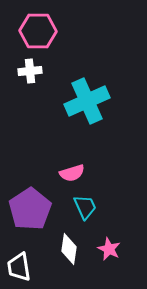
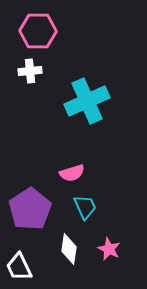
white trapezoid: rotated 16 degrees counterclockwise
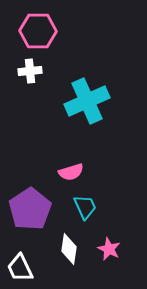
pink semicircle: moved 1 px left, 1 px up
white trapezoid: moved 1 px right, 1 px down
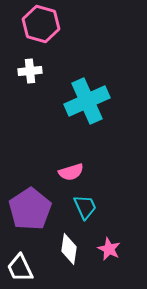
pink hexagon: moved 3 px right, 7 px up; rotated 15 degrees clockwise
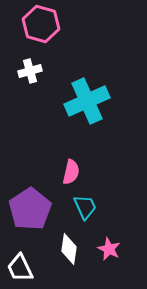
white cross: rotated 10 degrees counterclockwise
pink semicircle: rotated 60 degrees counterclockwise
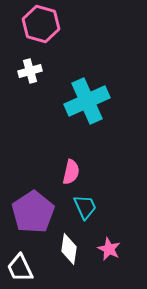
purple pentagon: moved 3 px right, 3 px down
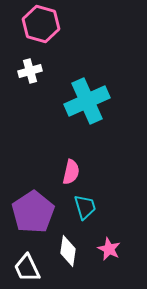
cyan trapezoid: rotated 8 degrees clockwise
white diamond: moved 1 px left, 2 px down
white trapezoid: moved 7 px right
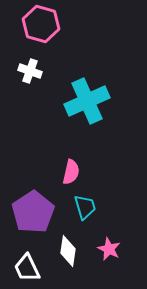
white cross: rotated 35 degrees clockwise
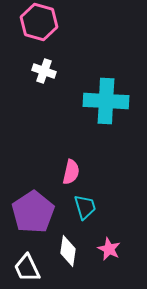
pink hexagon: moved 2 px left, 2 px up
white cross: moved 14 px right
cyan cross: moved 19 px right; rotated 27 degrees clockwise
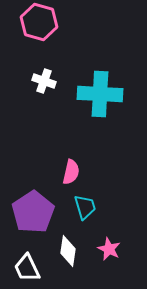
white cross: moved 10 px down
cyan cross: moved 6 px left, 7 px up
